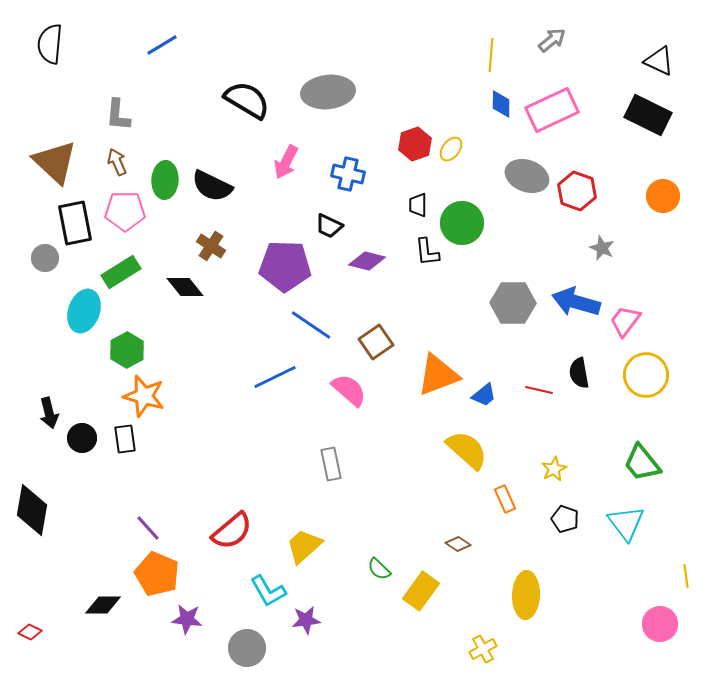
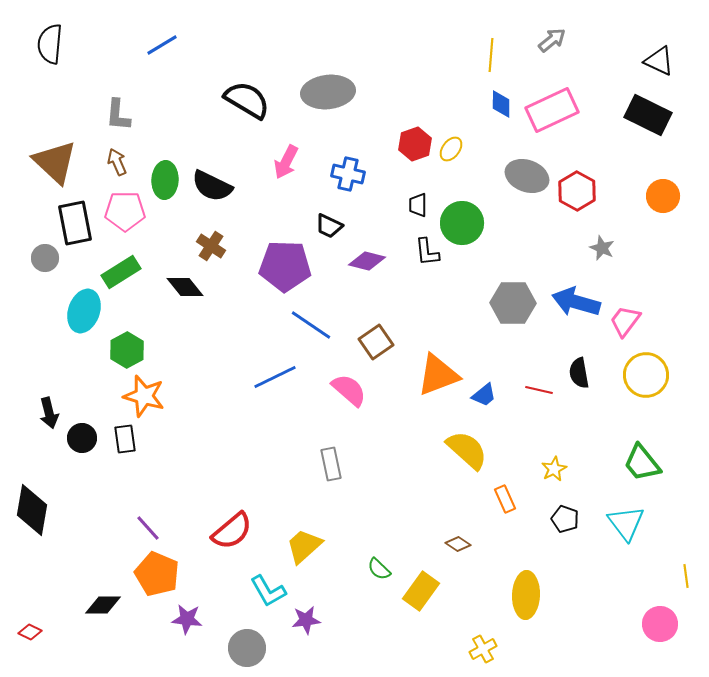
red hexagon at (577, 191): rotated 9 degrees clockwise
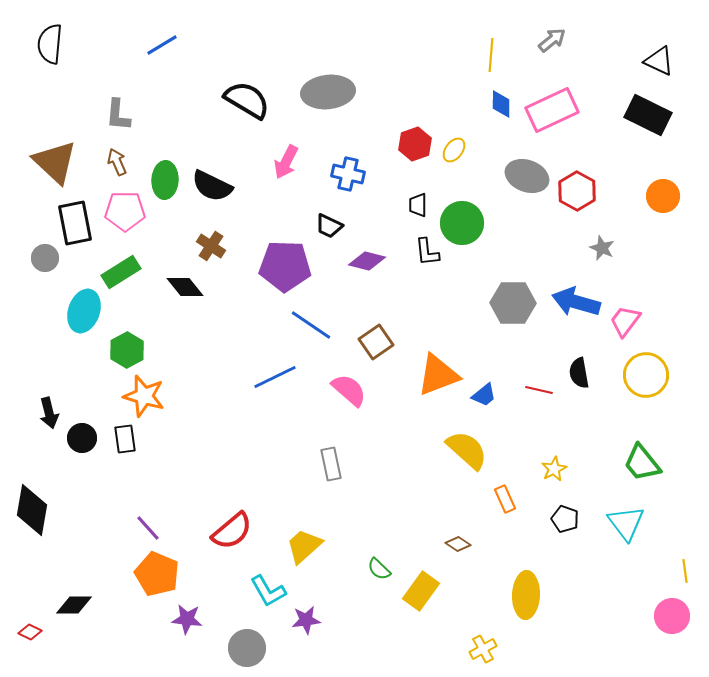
yellow ellipse at (451, 149): moved 3 px right, 1 px down
yellow line at (686, 576): moved 1 px left, 5 px up
black diamond at (103, 605): moved 29 px left
pink circle at (660, 624): moved 12 px right, 8 px up
